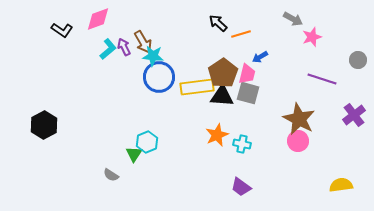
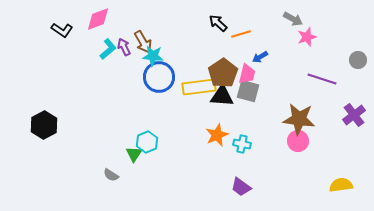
pink star: moved 5 px left
yellow rectangle: moved 2 px right
gray square: moved 2 px up
brown star: rotated 20 degrees counterclockwise
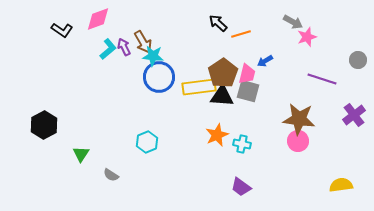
gray arrow: moved 3 px down
blue arrow: moved 5 px right, 4 px down
green triangle: moved 53 px left
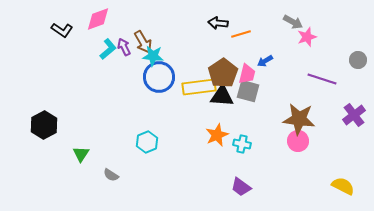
black arrow: rotated 36 degrees counterclockwise
yellow semicircle: moved 2 px right, 1 px down; rotated 35 degrees clockwise
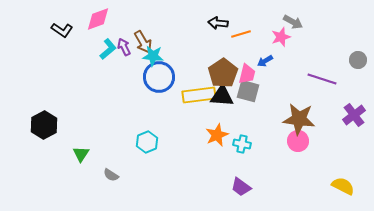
pink star: moved 26 px left
yellow rectangle: moved 8 px down
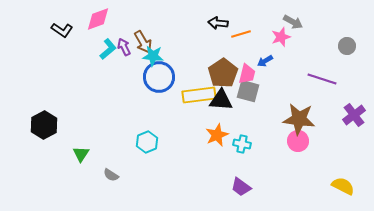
gray circle: moved 11 px left, 14 px up
black triangle: moved 1 px left, 4 px down
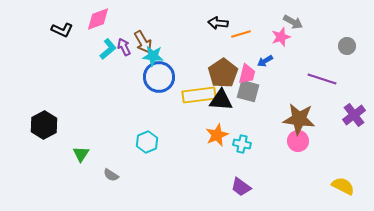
black L-shape: rotated 10 degrees counterclockwise
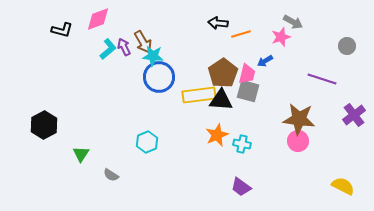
black L-shape: rotated 10 degrees counterclockwise
